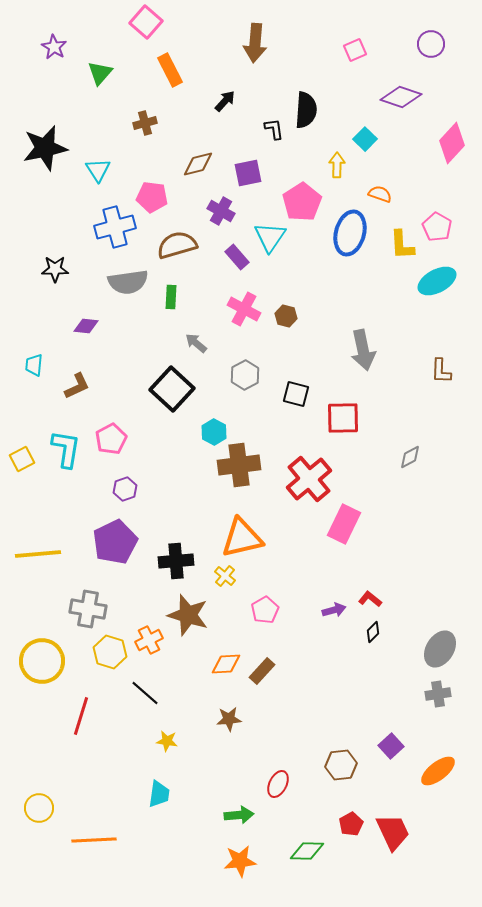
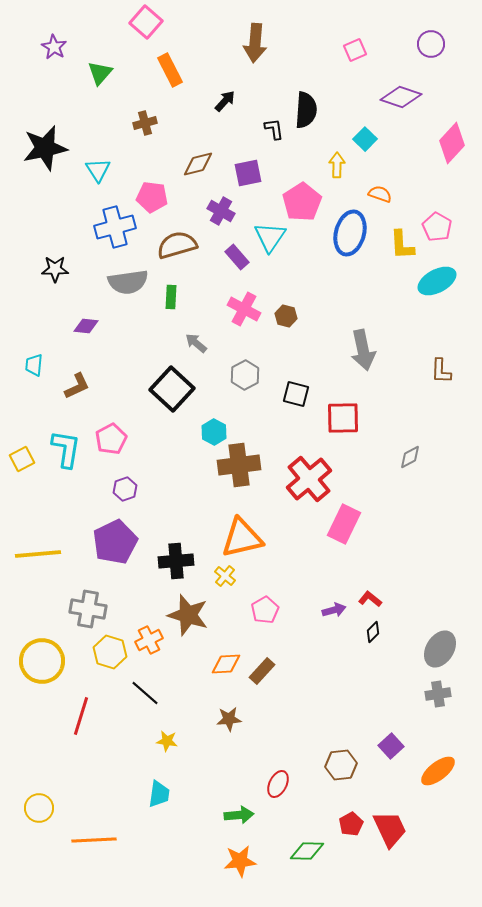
red trapezoid at (393, 832): moved 3 px left, 3 px up
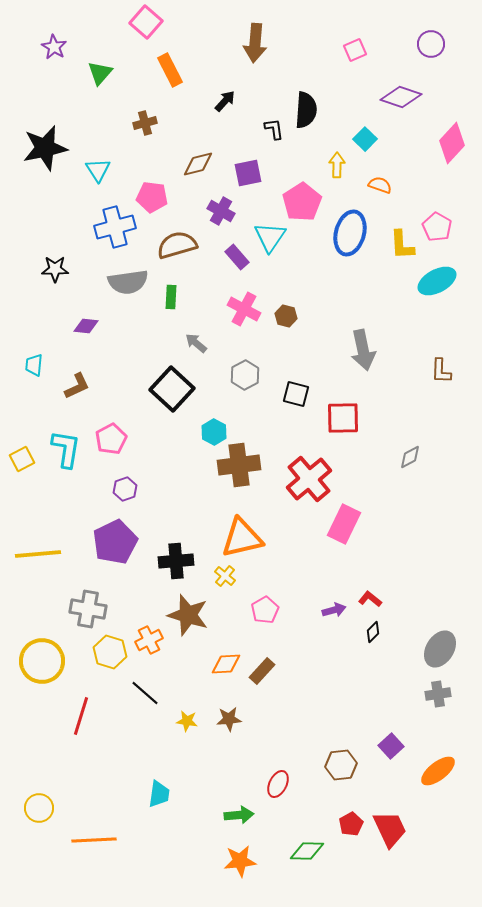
orange semicircle at (380, 194): moved 9 px up
yellow star at (167, 741): moved 20 px right, 20 px up
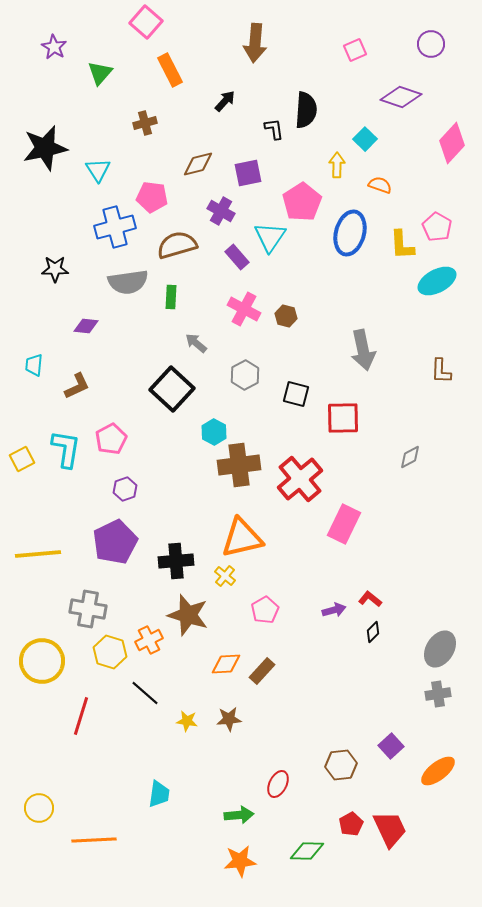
red cross at (309, 479): moved 9 px left
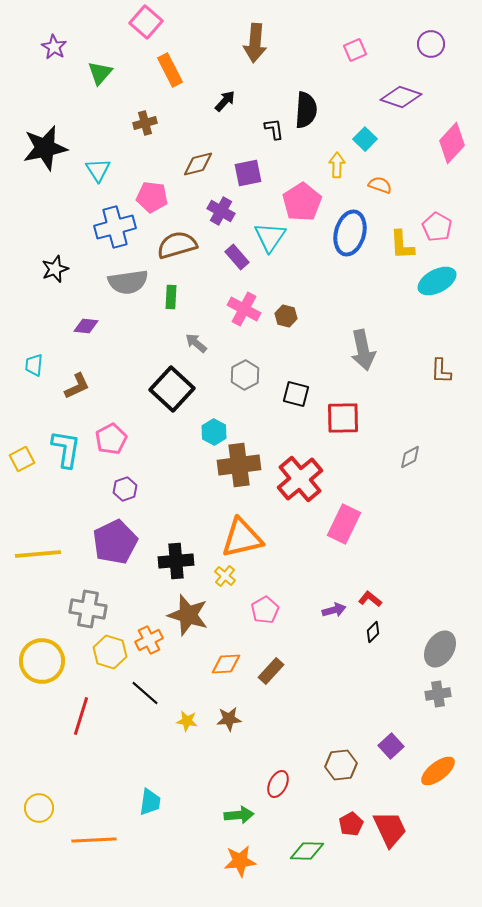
black star at (55, 269): rotated 20 degrees counterclockwise
brown rectangle at (262, 671): moved 9 px right
cyan trapezoid at (159, 794): moved 9 px left, 8 px down
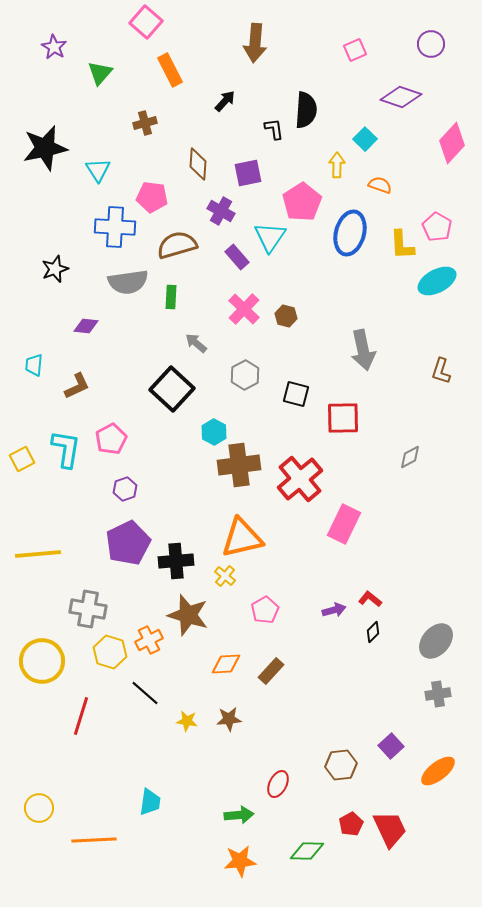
brown diamond at (198, 164): rotated 72 degrees counterclockwise
blue cross at (115, 227): rotated 18 degrees clockwise
pink cross at (244, 309): rotated 16 degrees clockwise
brown L-shape at (441, 371): rotated 16 degrees clockwise
purple pentagon at (115, 542): moved 13 px right, 1 px down
gray ellipse at (440, 649): moved 4 px left, 8 px up; rotated 9 degrees clockwise
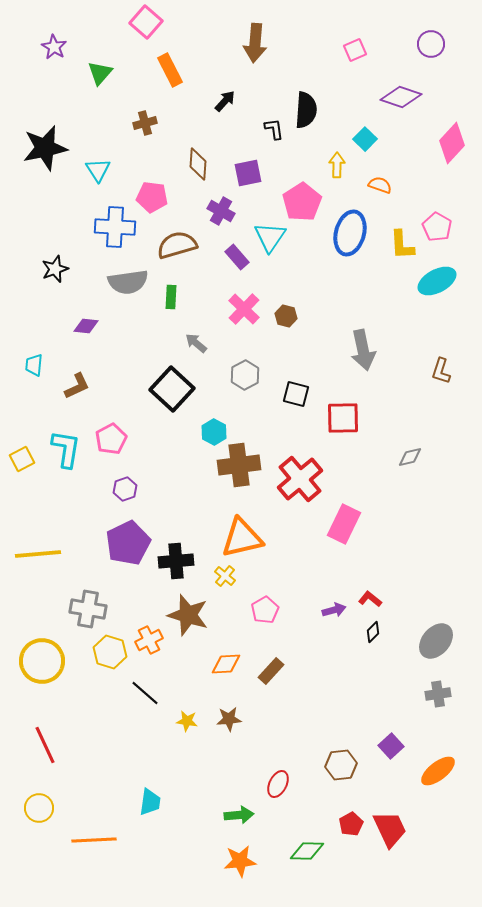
gray diamond at (410, 457): rotated 15 degrees clockwise
red line at (81, 716): moved 36 px left, 29 px down; rotated 42 degrees counterclockwise
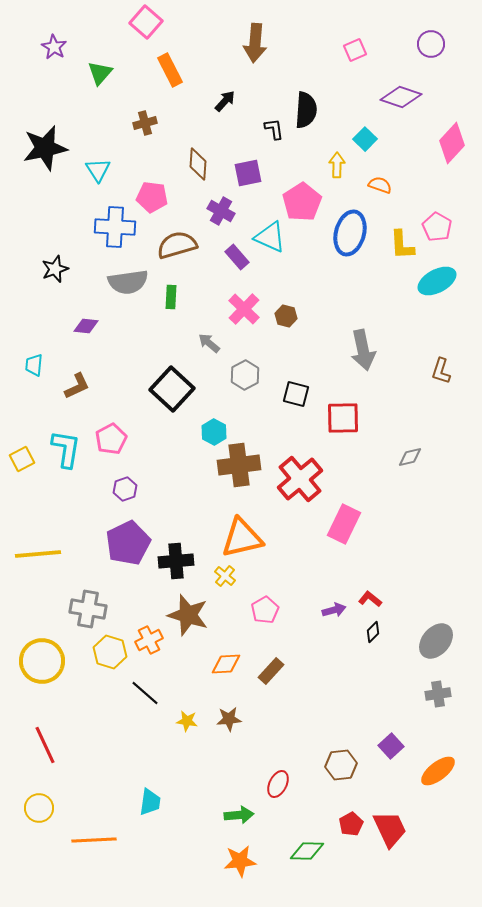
cyan triangle at (270, 237): rotated 40 degrees counterclockwise
gray arrow at (196, 343): moved 13 px right
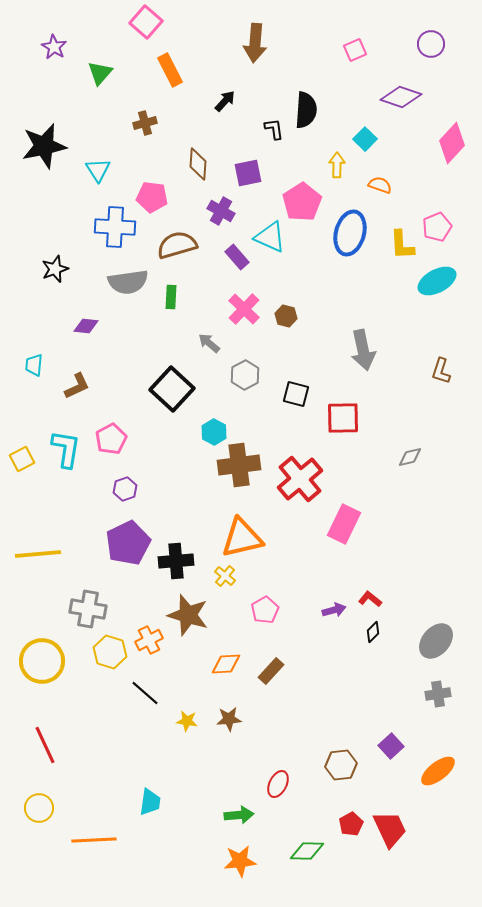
black star at (45, 148): moved 1 px left, 2 px up
pink pentagon at (437, 227): rotated 20 degrees clockwise
